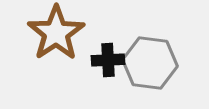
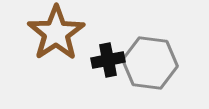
black cross: rotated 8 degrees counterclockwise
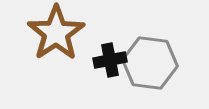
black cross: moved 2 px right
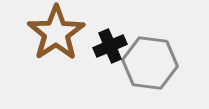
black cross: moved 14 px up; rotated 12 degrees counterclockwise
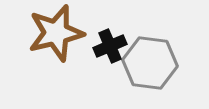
brown star: rotated 20 degrees clockwise
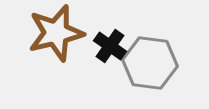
black cross: rotated 32 degrees counterclockwise
